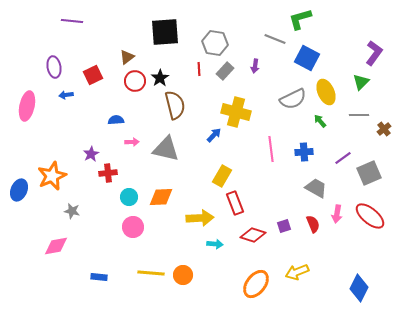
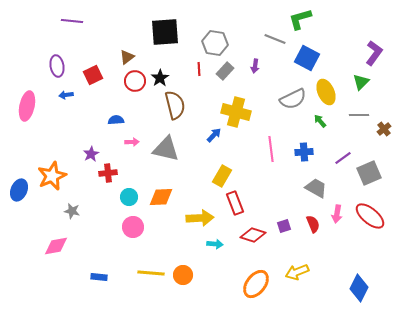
purple ellipse at (54, 67): moved 3 px right, 1 px up
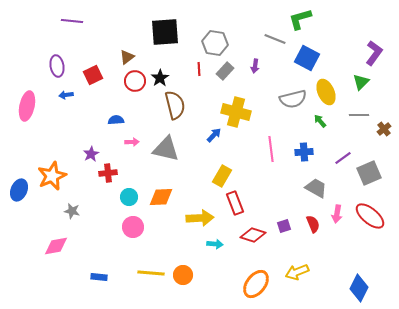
gray semicircle at (293, 99): rotated 12 degrees clockwise
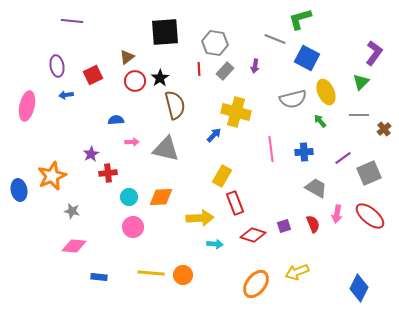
blue ellipse at (19, 190): rotated 35 degrees counterclockwise
pink diamond at (56, 246): moved 18 px right; rotated 15 degrees clockwise
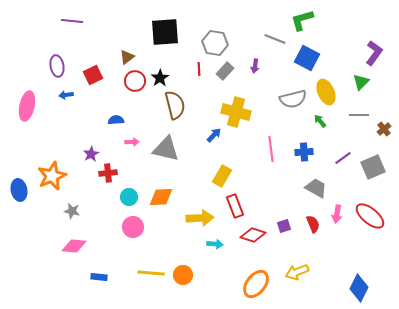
green L-shape at (300, 19): moved 2 px right, 1 px down
gray square at (369, 173): moved 4 px right, 6 px up
red rectangle at (235, 203): moved 3 px down
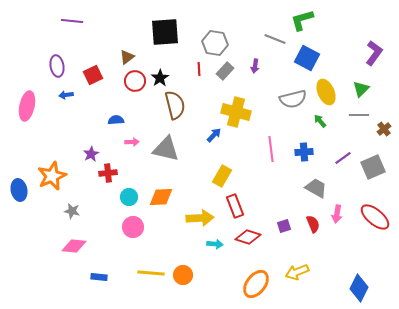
green triangle at (361, 82): moved 7 px down
red ellipse at (370, 216): moved 5 px right, 1 px down
red diamond at (253, 235): moved 5 px left, 2 px down
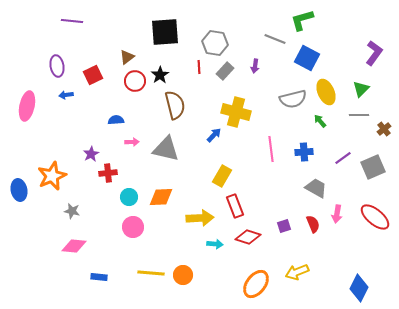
red line at (199, 69): moved 2 px up
black star at (160, 78): moved 3 px up
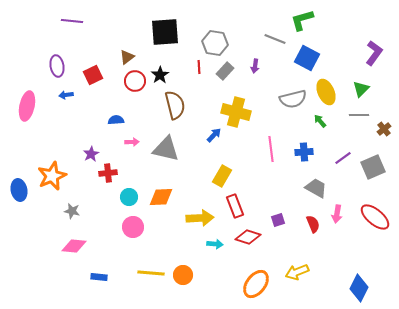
purple square at (284, 226): moved 6 px left, 6 px up
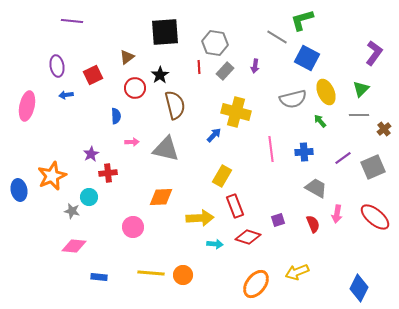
gray line at (275, 39): moved 2 px right, 2 px up; rotated 10 degrees clockwise
red circle at (135, 81): moved 7 px down
blue semicircle at (116, 120): moved 4 px up; rotated 91 degrees clockwise
cyan circle at (129, 197): moved 40 px left
